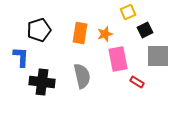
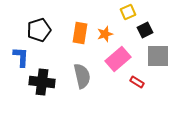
pink rectangle: rotated 60 degrees clockwise
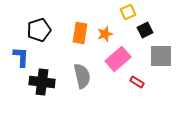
gray square: moved 3 px right
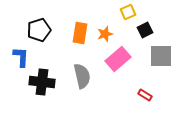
red rectangle: moved 8 px right, 13 px down
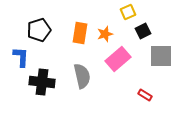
black square: moved 2 px left, 1 px down
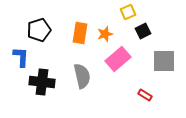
gray square: moved 3 px right, 5 px down
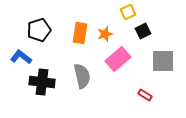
blue L-shape: rotated 55 degrees counterclockwise
gray square: moved 1 px left
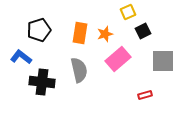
gray semicircle: moved 3 px left, 6 px up
red rectangle: rotated 48 degrees counterclockwise
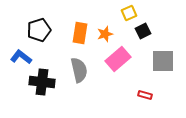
yellow square: moved 1 px right, 1 px down
red rectangle: rotated 32 degrees clockwise
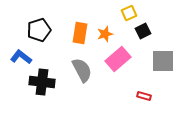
gray semicircle: moved 3 px right; rotated 15 degrees counterclockwise
red rectangle: moved 1 px left, 1 px down
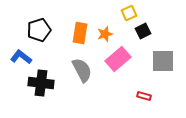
black cross: moved 1 px left, 1 px down
